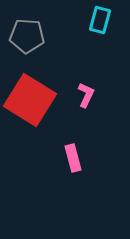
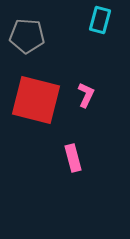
red square: moved 6 px right; rotated 18 degrees counterclockwise
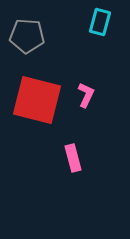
cyan rectangle: moved 2 px down
red square: moved 1 px right
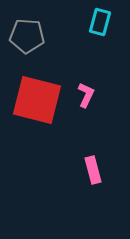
pink rectangle: moved 20 px right, 12 px down
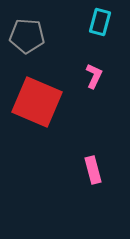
pink L-shape: moved 8 px right, 19 px up
red square: moved 2 px down; rotated 9 degrees clockwise
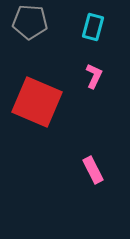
cyan rectangle: moved 7 px left, 5 px down
gray pentagon: moved 3 px right, 14 px up
pink rectangle: rotated 12 degrees counterclockwise
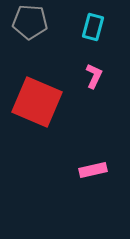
pink rectangle: rotated 76 degrees counterclockwise
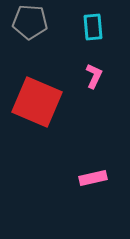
cyan rectangle: rotated 20 degrees counterclockwise
pink rectangle: moved 8 px down
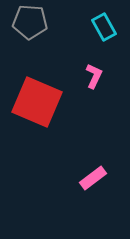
cyan rectangle: moved 11 px right; rotated 24 degrees counterclockwise
pink rectangle: rotated 24 degrees counterclockwise
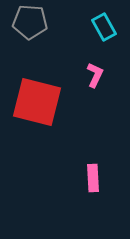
pink L-shape: moved 1 px right, 1 px up
red square: rotated 9 degrees counterclockwise
pink rectangle: rotated 56 degrees counterclockwise
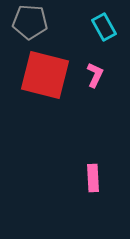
red square: moved 8 px right, 27 px up
